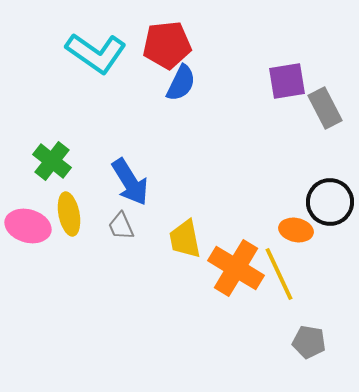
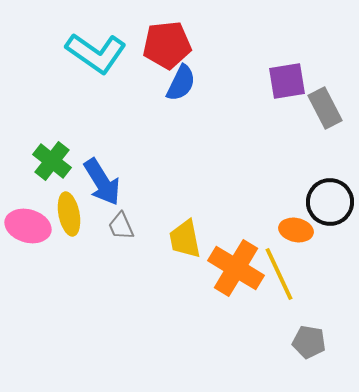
blue arrow: moved 28 px left
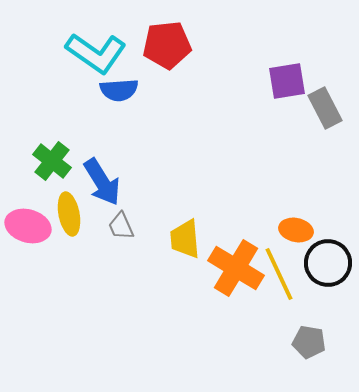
blue semicircle: moved 62 px left, 7 px down; rotated 60 degrees clockwise
black circle: moved 2 px left, 61 px down
yellow trapezoid: rotated 6 degrees clockwise
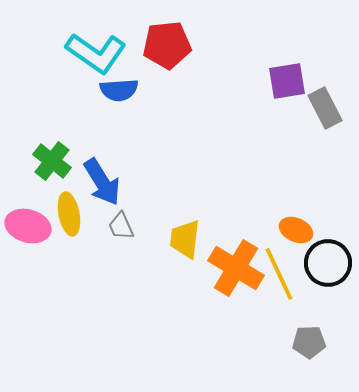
orange ellipse: rotated 12 degrees clockwise
yellow trapezoid: rotated 12 degrees clockwise
gray pentagon: rotated 12 degrees counterclockwise
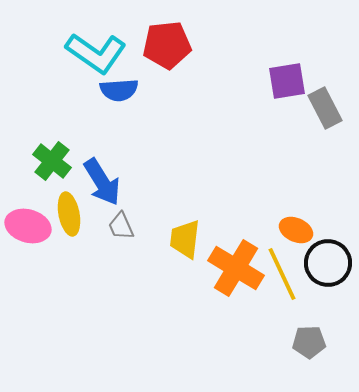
yellow line: moved 3 px right
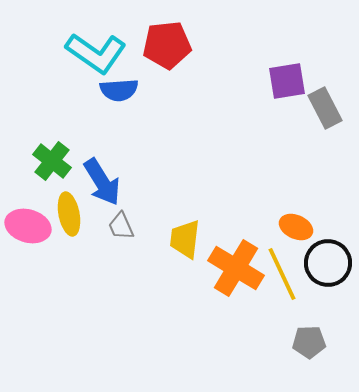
orange ellipse: moved 3 px up
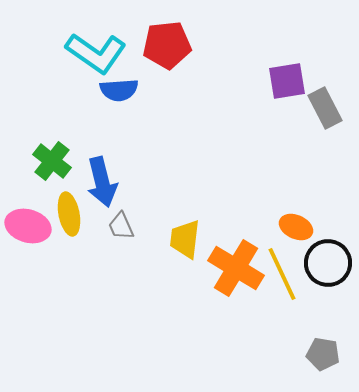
blue arrow: rotated 18 degrees clockwise
gray pentagon: moved 14 px right, 12 px down; rotated 12 degrees clockwise
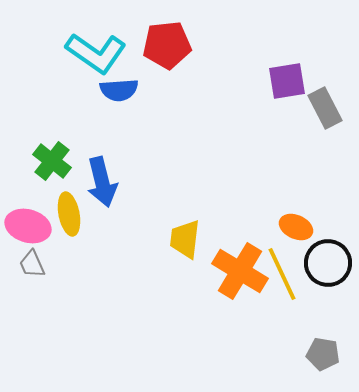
gray trapezoid: moved 89 px left, 38 px down
orange cross: moved 4 px right, 3 px down
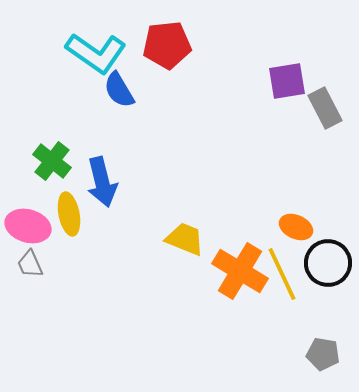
blue semicircle: rotated 63 degrees clockwise
yellow trapezoid: rotated 105 degrees clockwise
gray trapezoid: moved 2 px left
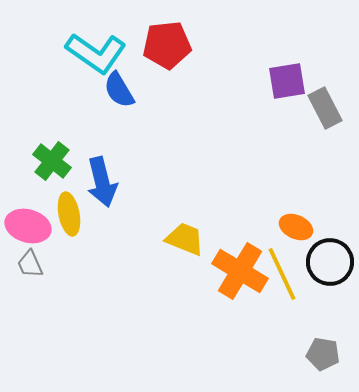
black circle: moved 2 px right, 1 px up
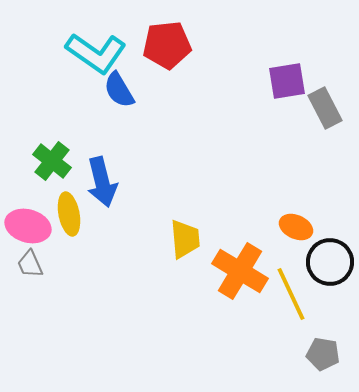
yellow trapezoid: rotated 63 degrees clockwise
yellow line: moved 9 px right, 20 px down
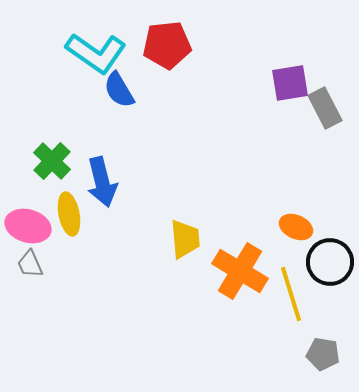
purple square: moved 3 px right, 2 px down
green cross: rotated 6 degrees clockwise
yellow line: rotated 8 degrees clockwise
